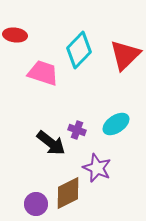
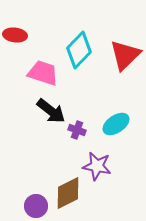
black arrow: moved 32 px up
purple star: moved 2 px up; rotated 12 degrees counterclockwise
purple circle: moved 2 px down
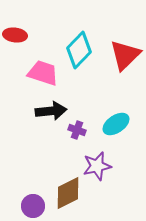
black arrow: rotated 44 degrees counterclockwise
purple star: rotated 24 degrees counterclockwise
purple circle: moved 3 px left
